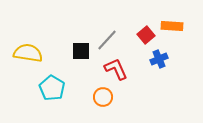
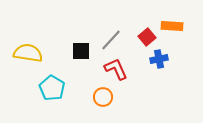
red square: moved 1 px right, 2 px down
gray line: moved 4 px right
blue cross: rotated 12 degrees clockwise
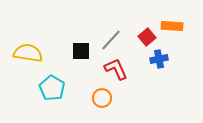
orange circle: moved 1 px left, 1 px down
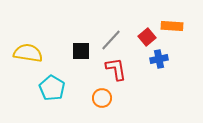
red L-shape: rotated 15 degrees clockwise
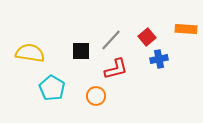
orange rectangle: moved 14 px right, 3 px down
yellow semicircle: moved 2 px right
red L-shape: rotated 85 degrees clockwise
orange circle: moved 6 px left, 2 px up
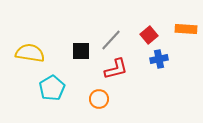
red square: moved 2 px right, 2 px up
cyan pentagon: rotated 10 degrees clockwise
orange circle: moved 3 px right, 3 px down
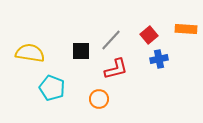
cyan pentagon: rotated 20 degrees counterclockwise
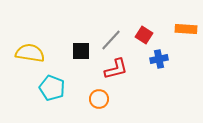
red square: moved 5 px left; rotated 18 degrees counterclockwise
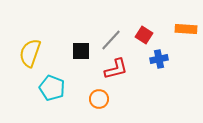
yellow semicircle: rotated 80 degrees counterclockwise
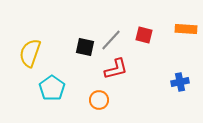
red square: rotated 18 degrees counterclockwise
black square: moved 4 px right, 4 px up; rotated 12 degrees clockwise
blue cross: moved 21 px right, 23 px down
cyan pentagon: rotated 15 degrees clockwise
orange circle: moved 1 px down
